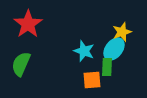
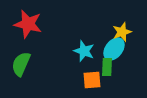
red star: rotated 24 degrees counterclockwise
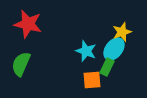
cyan star: moved 2 px right
green rectangle: rotated 24 degrees clockwise
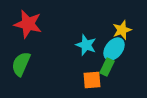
yellow star: moved 2 px up
cyan star: moved 6 px up
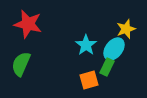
yellow star: moved 4 px right, 1 px up
cyan star: rotated 15 degrees clockwise
orange square: moved 3 px left; rotated 12 degrees counterclockwise
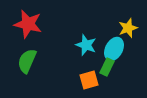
yellow star: moved 2 px right, 1 px up
cyan star: rotated 15 degrees counterclockwise
cyan ellipse: rotated 10 degrees counterclockwise
green semicircle: moved 6 px right, 3 px up
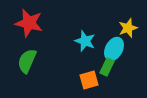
red star: moved 1 px right, 1 px up
cyan star: moved 1 px left, 4 px up
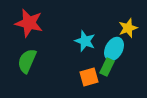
orange square: moved 3 px up
